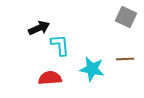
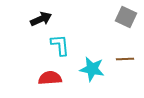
black arrow: moved 2 px right, 9 px up
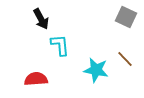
black arrow: rotated 85 degrees clockwise
brown line: rotated 48 degrees clockwise
cyan star: moved 4 px right, 1 px down
red semicircle: moved 14 px left, 1 px down
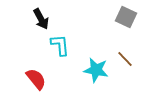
red semicircle: rotated 55 degrees clockwise
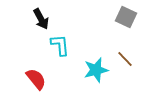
cyan star: rotated 25 degrees counterclockwise
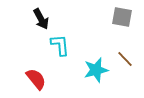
gray square: moved 4 px left; rotated 15 degrees counterclockwise
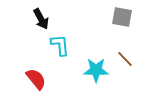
cyan star: rotated 15 degrees clockwise
